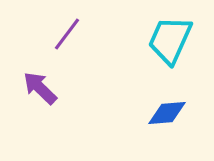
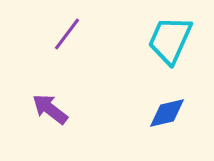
purple arrow: moved 10 px right, 21 px down; rotated 6 degrees counterclockwise
blue diamond: rotated 9 degrees counterclockwise
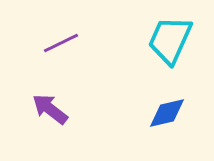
purple line: moved 6 px left, 9 px down; rotated 27 degrees clockwise
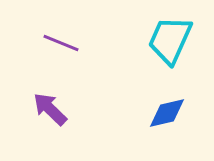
purple line: rotated 48 degrees clockwise
purple arrow: rotated 6 degrees clockwise
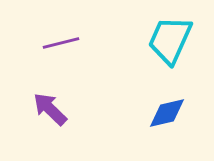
purple line: rotated 36 degrees counterclockwise
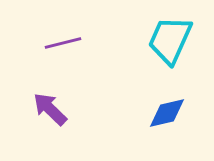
purple line: moved 2 px right
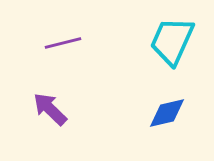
cyan trapezoid: moved 2 px right, 1 px down
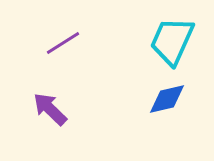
purple line: rotated 18 degrees counterclockwise
blue diamond: moved 14 px up
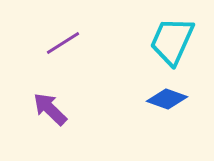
blue diamond: rotated 33 degrees clockwise
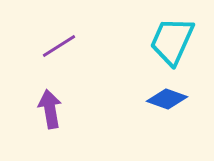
purple line: moved 4 px left, 3 px down
purple arrow: rotated 36 degrees clockwise
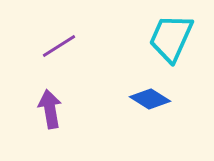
cyan trapezoid: moved 1 px left, 3 px up
blue diamond: moved 17 px left; rotated 12 degrees clockwise
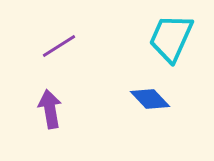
blue diamond: rotated 15 degrees clockwise
